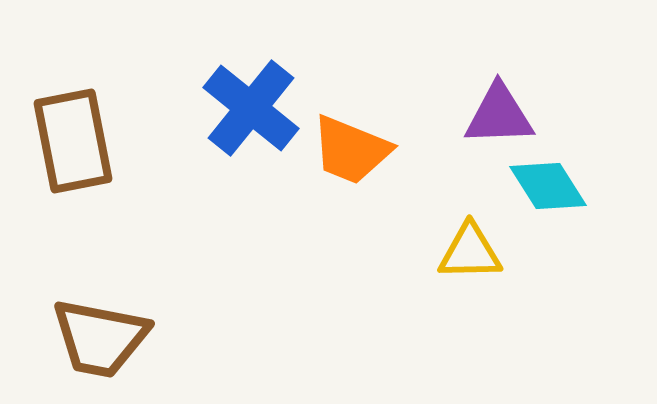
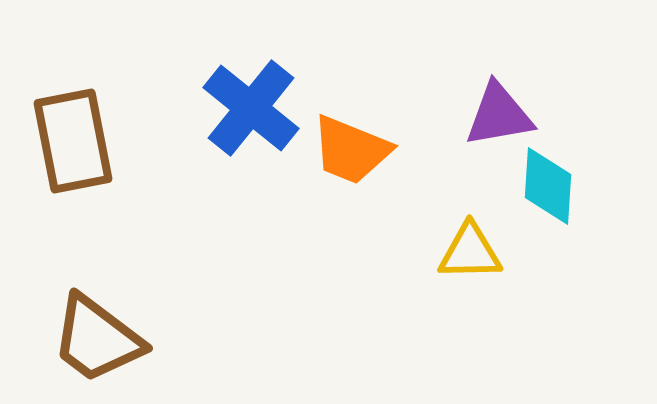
purple triangle: rotated 8 degrees counterclockwise
cyan diamond: rotated 36 degrees clockwise
brown trapezoid: moved 3 px left, 1 px down; rotated 26 degrees clockwise
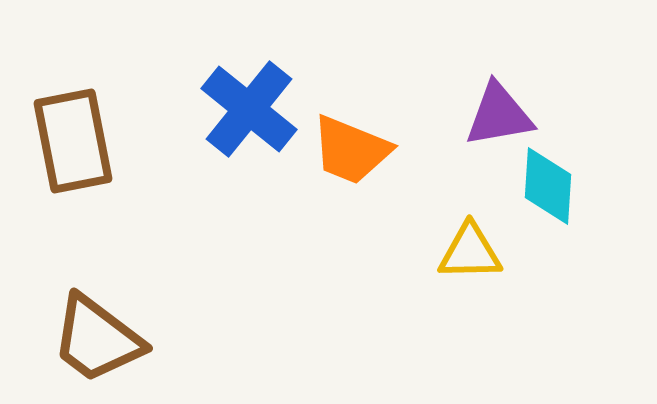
blue cross: moved 2 px left, 1 px down
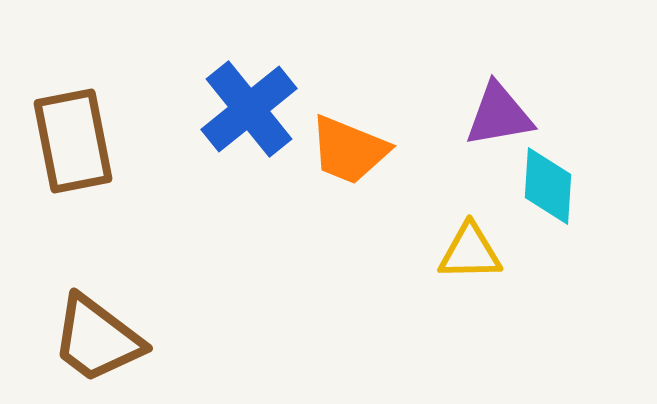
blue cross: rotated 12 degrees clockwise
orange trapezoid: moved 2 px left
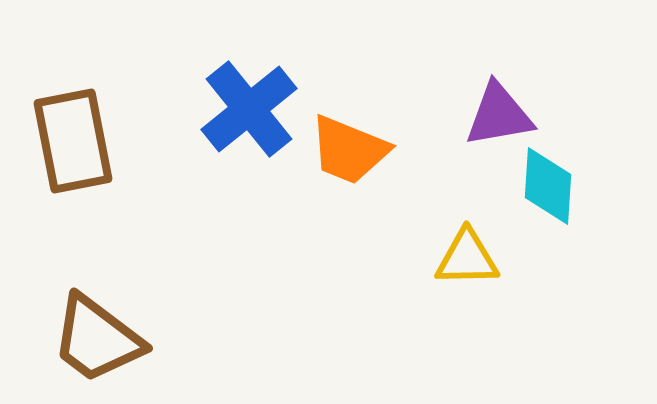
yellow triangle: moved 3 px left, 6 px down
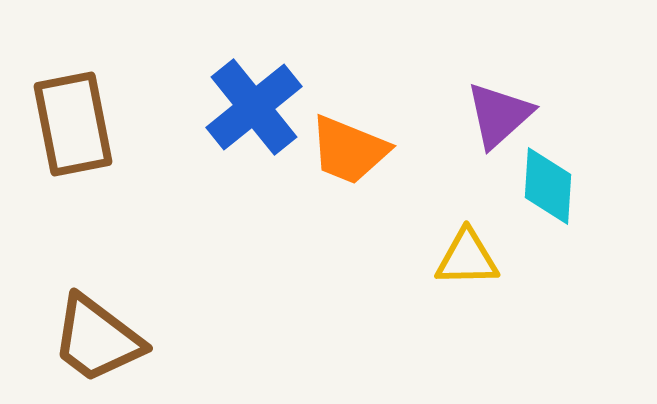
blue cross: moved 5 px right, 2 px up
purple triangle: rotated 32 degrees counterclockwise
brown rectangle: moved 17 px up
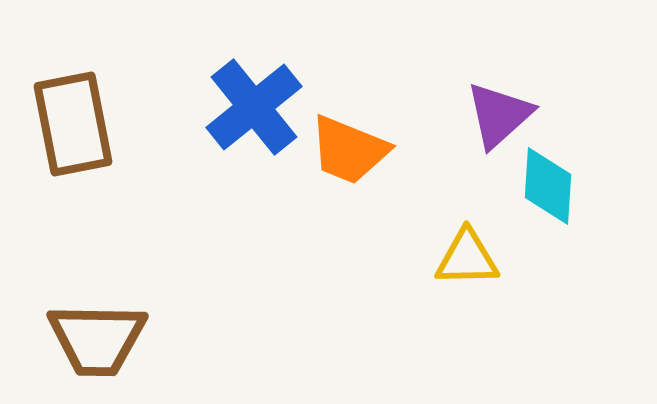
brown trapezoid: rotated 36 degrees counterclockwise
